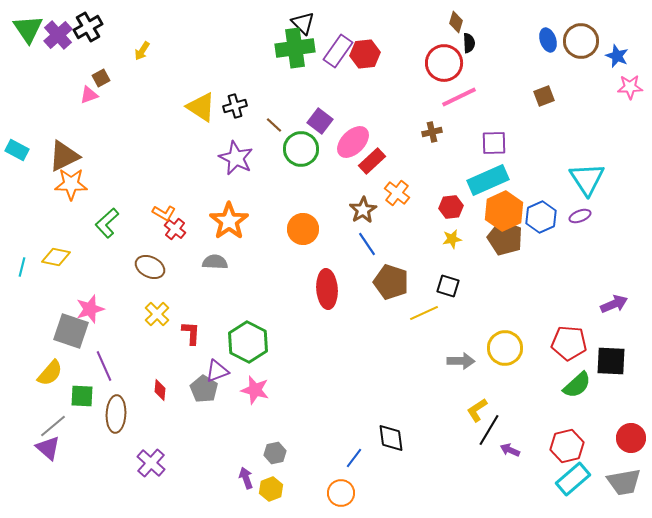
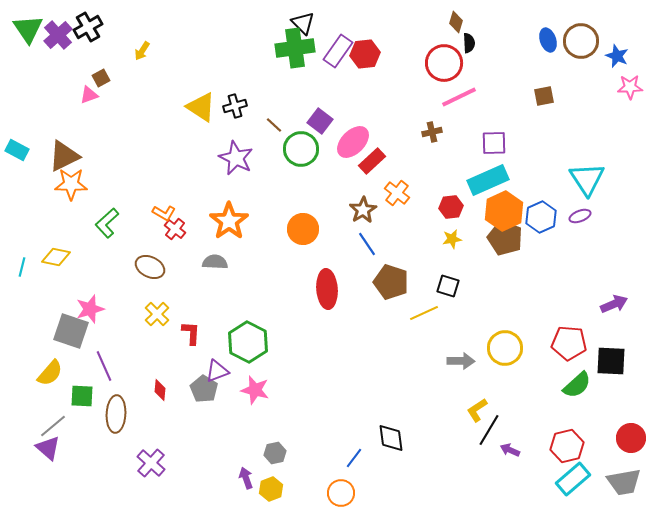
brown square at (544, 96): rotated 10 degrees clockwise
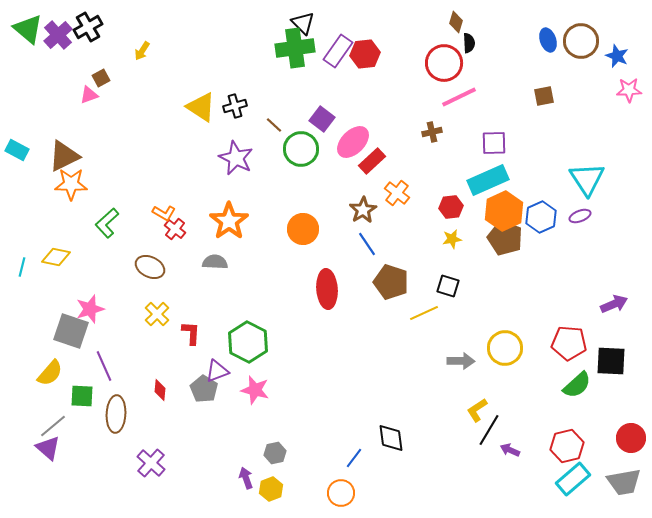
green triangle at (28, 29): rotated 16 degrees counterclockwise
pink star at (630, 87): moved 1 px left, 3 px down
purple square at (320, 121): moved 2 px right, 2 px up
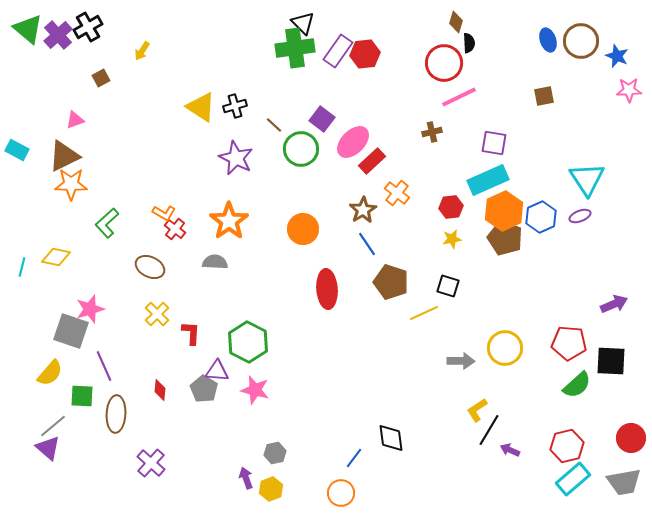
pink triangle at (89, 95): moved 14 px left, 25 px down
purple square at (494, 143): rotated 12 degrees clockwise
purple triangle at (217, 371): rotated 25 degrees clockwise
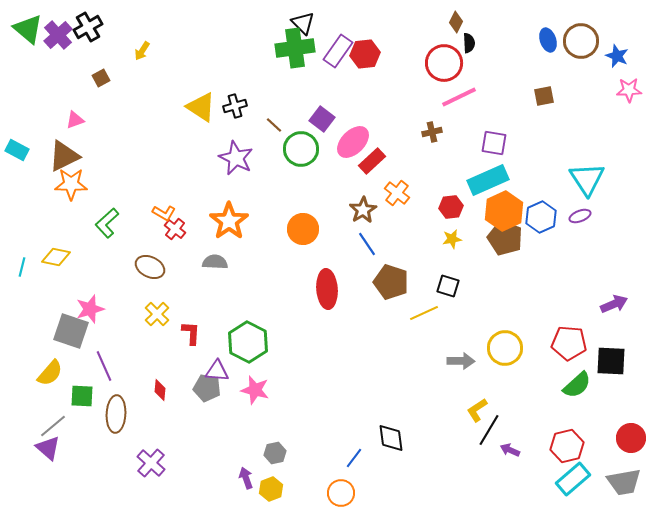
brown diamond at (456, 22): rotated 10 degrees clockwise
gray pentagon at (204, 389): moved 3 px right, 1 px up; rotated 20 degrees counterclockwise
